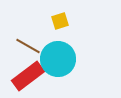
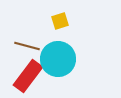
brown line: moved 1 px left; rotated 15 degrees counterclockwise
red rectangle: rotated 16 degrees counterclockwise
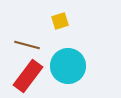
brown line: moved 1 px up
cyan circle: moved 10 px right, 7 px down
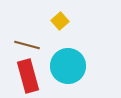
yellow square: rotated 24 degrees counterclockwise
red rectangle: rotated 52 degrees counterclockwise
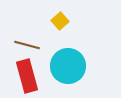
red rectangle: moved 1 px left
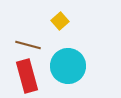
brown line: moved 1 px right
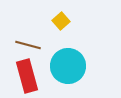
yellow square: moved 1 px right
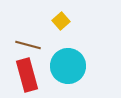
red rectangle: moved 1 px up
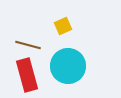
yellow square: moved 2 px right, 5 px down; rotated 18 degrees clockwise
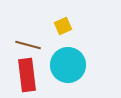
cyan circle: moved 1 px up
red rectangle: rotated 8 degrees clockwise
